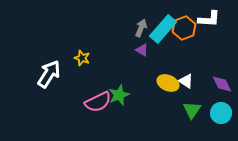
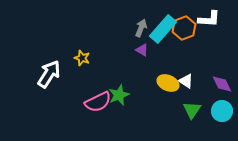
cyan circle: moved 1 px right, 2 px up
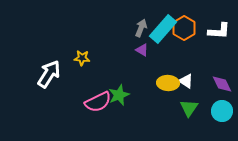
white L-shape: moved 10 px right, 12 px down
orange hexagon: rotated 10 degrees counterclockwise
yellow star: rotated 14 degrees counterclockwise
yellow ellipse: rotated 20 degrees counterclockwise
green triangle: moved 3 px left, 2 px up
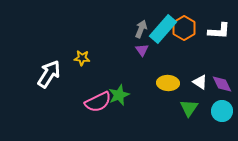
gray arrow: moved 1 px down
purple triangle: rotated 24 degrees clockwise
white triangle: moved 14 px right, 1 px down
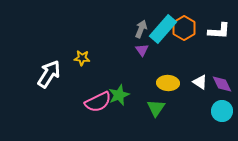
green triangle: moved 33 px left
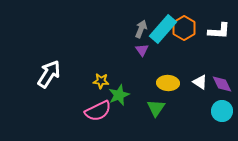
yellow star: moved 19 px right, 23 px down
pink semicircle: moved 9 px down
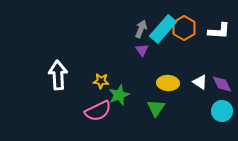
white arrow: moved 9 px right, 1 px down; rotated 36 degrees counterclockwise
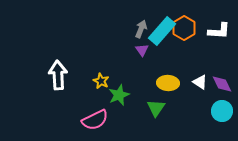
cyan rectangle: moved 1 px left, 2 px down
yellow star: rotated 21 degrees clockwise
pink semicircle: moved 3 px left, 9 px down
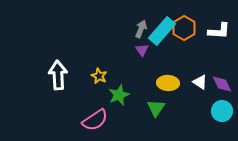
yellow star: moved 2 px left, 5 px up
pink semicircle: rotated 8 degrees counterclockwise
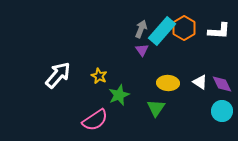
white arrow: rotated 44 degrees clockwise
